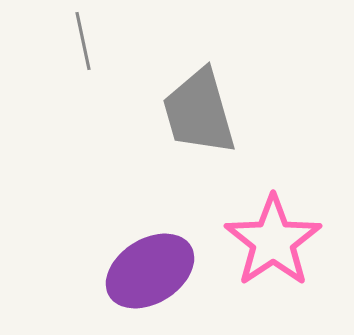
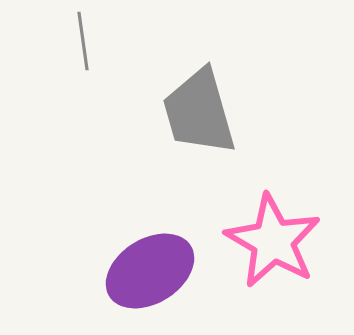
gray line: rotated 4 degrees clockwise
pink star: rotated 8 degrees counterclockwise
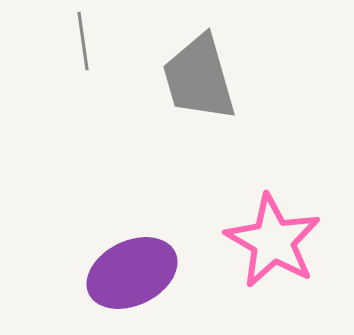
gray trapezoid: moved 34 px up
purple ellipse: moved 18 px left, 2 px down; rotated 6 degrees clockwise
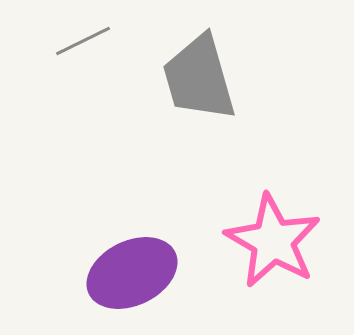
gray line: rotated 72 degrees clockwise
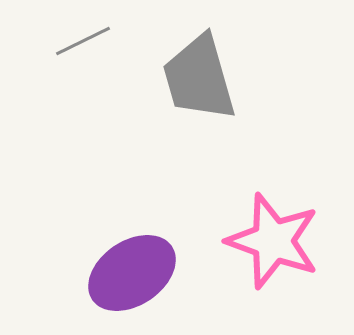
pink star: rotated 10 degrees counterclockwise
purple ellipse: rotated 8 degrees counterclockwise
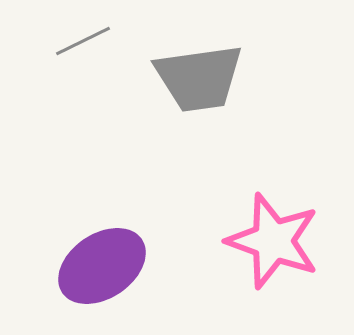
gray trapezoid: rotated 82 degrees counterclockwise
purple ellipse: moved 30 px left, 7 px up
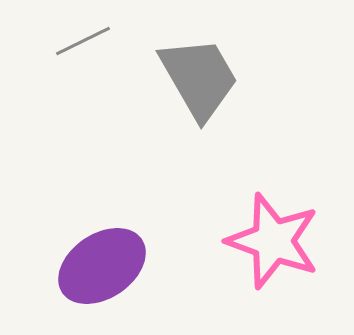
gray trapezoid: rotated 112 degrees counterclockwise
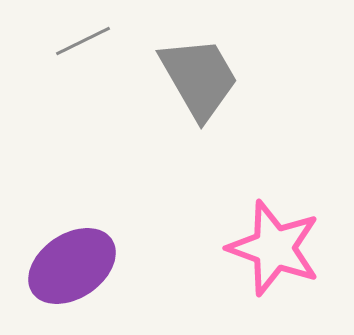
pink star: moved 1 px right, 7 px down
purple ellipse: moved 30 px left
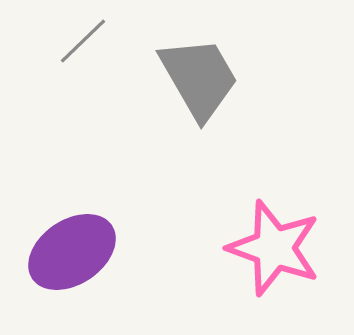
gray line: rotated 18 degrees counterclockwise
purple ellipse: moved 14 px up
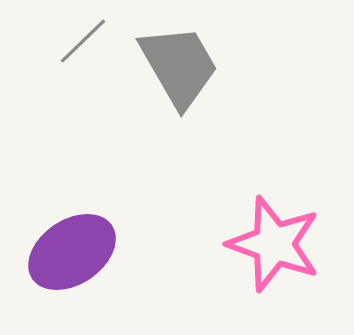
gray trapezoid: moved 20 px left, 12 px up
pink star: moved 4 px up
